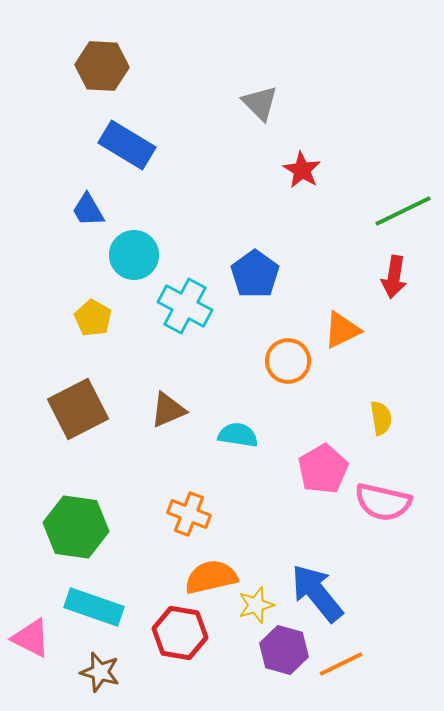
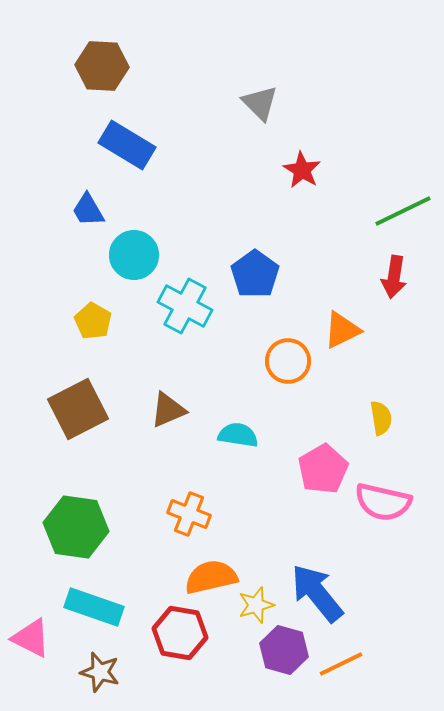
yellow pentagon: moved 3 px down
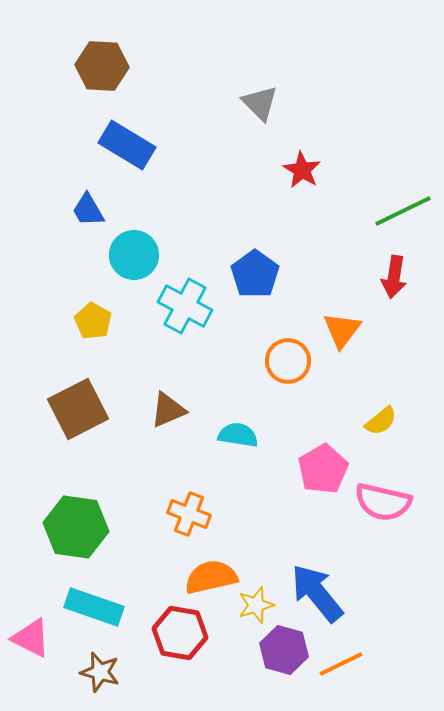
orange triangle: rotated 27 degrees counterclockwise
yellow semicircle: moved 3 px down; rotated 60 degrees clockwise
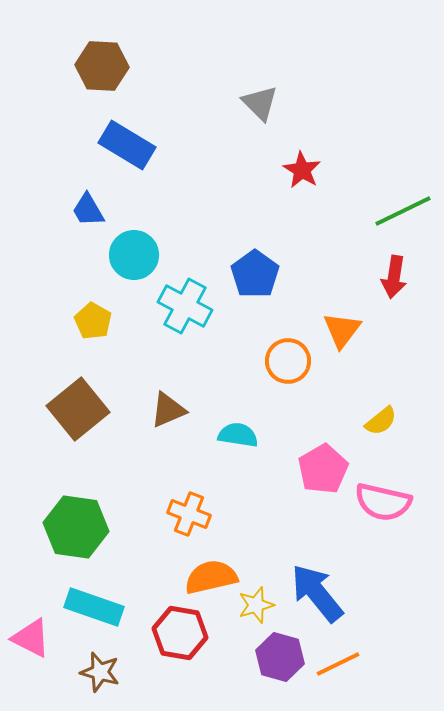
brown square: rotated 12 degrees counterclockwise
purple hexagon: moved 4 px left, 7 px down
orange line: moved 3 px left
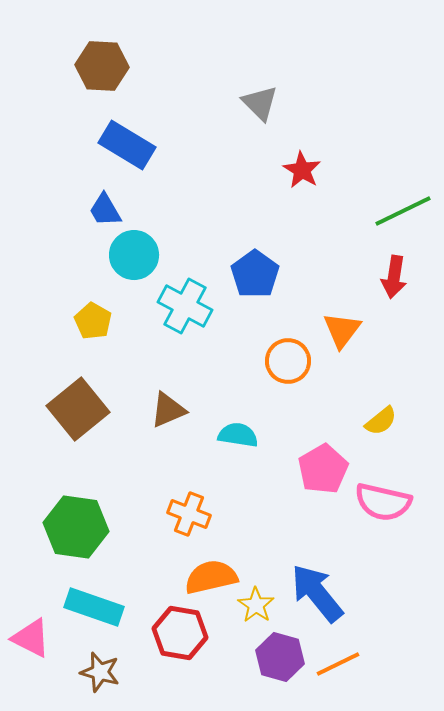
blue trapezoid: moved 17 px right
yellow star: rotated 21 degrees counterclockwise
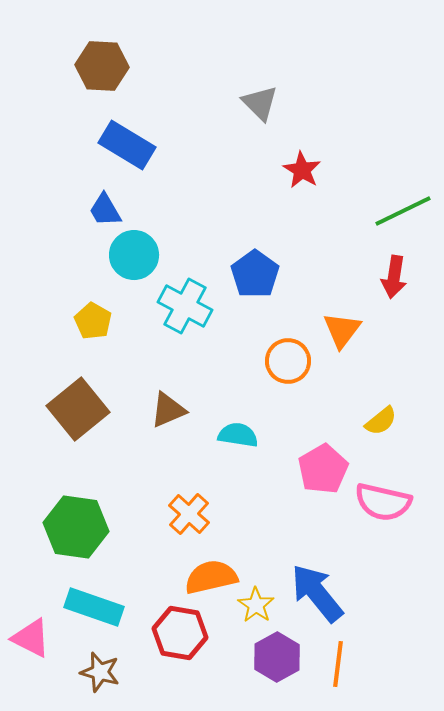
orange cross: rotated 21 degrees clockwise
purple hexagon: moved 3 px left; rotated 15 degrees clockwise
orange line: rotated 57 degrees counterclockwise
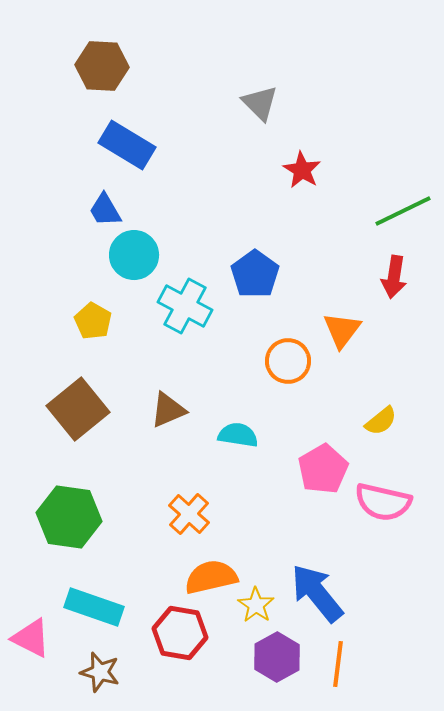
green hexagon: moved 7 px left, 10 px up
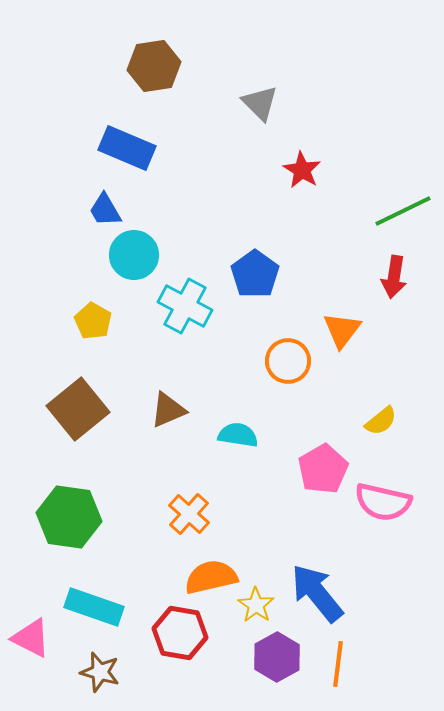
brown hexagon: moved 52 px right; rotated 12 degrees counterclockwise
blue rectangle: moved 3 px down; rotated 8 degrees counterclockwise
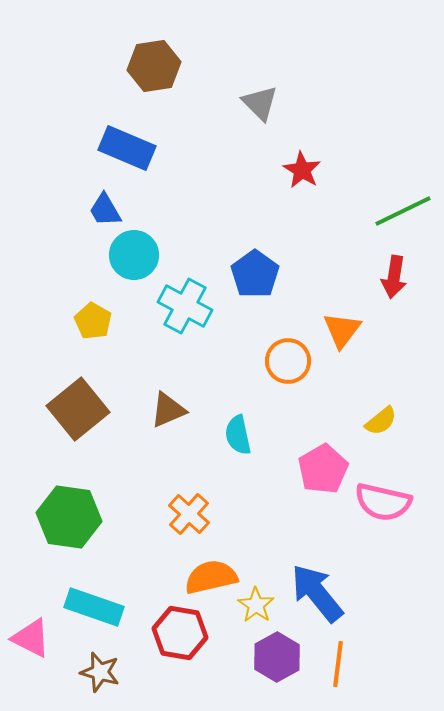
cyan semicircle: rotated 111 degrees counterclockwise
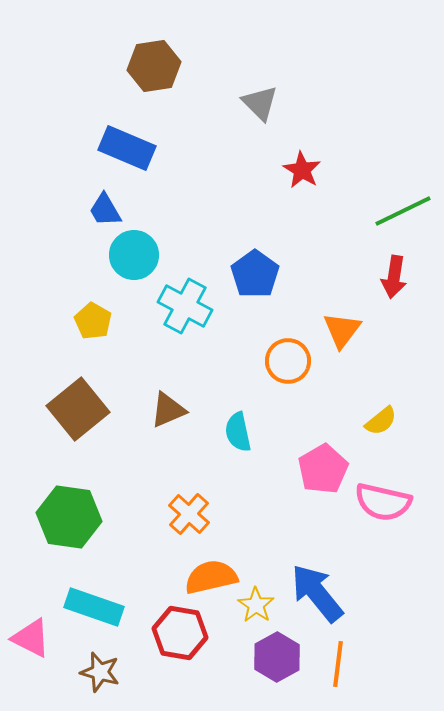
cyan semicircle: moved 3 px up
